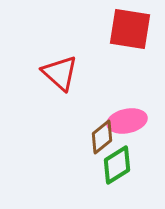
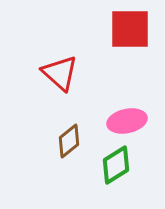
red square: rotated 9 degrees counterclockwise
brown diamond: moved 33 px left, 4 px down
green diamond: moved 1 px left
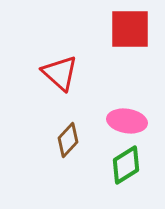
pink ellipse: rotated 21 degrees clockwise
brown diamond: moved 1 px left, 1 px up; rotated 8 degrees counterclockwise
green diamond: moved 10 px right
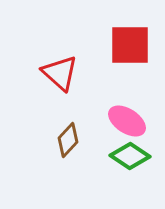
red square: moved 16 px down
pink ellipse: rotated 24 degrees clockwise
green diamond: moved 4 px right, 9 px up; rotated 66 degrees clockwise
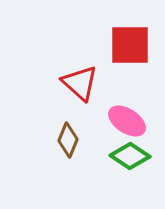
red triangle: moved 20 px right, 10 px down
brown diamond: rotated 20 degrees counterclockwise
